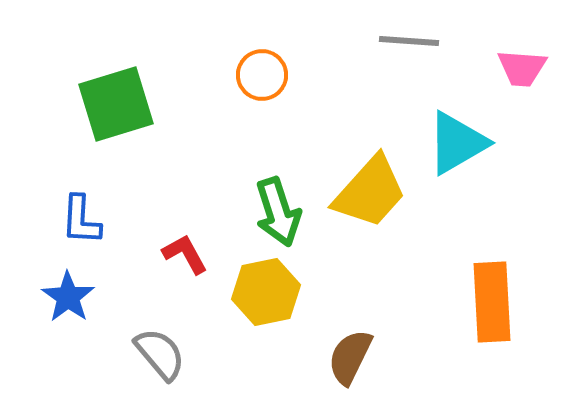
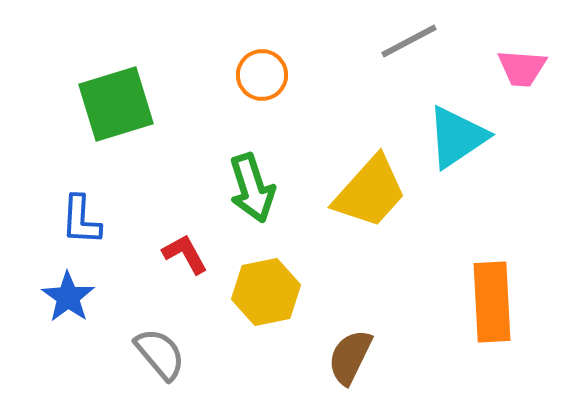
gray line: rotated 32 degrees counterclockwise
cyan triangle: moved 6 px up; rotated 4 degrees counterclockwise
green arrow: moved 26 px left, 24 px up
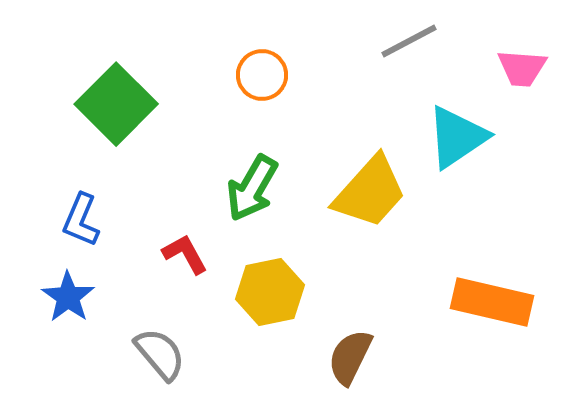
green square: rotated 28 degrees counterclockwise
green arrow: rotated 48 degrees clockwise
blue L-shape: rotated 20 degrees clockwise
yellow hexagon: moved 4 px right
orange rectangle: rotated 74 degrees counterclockwise
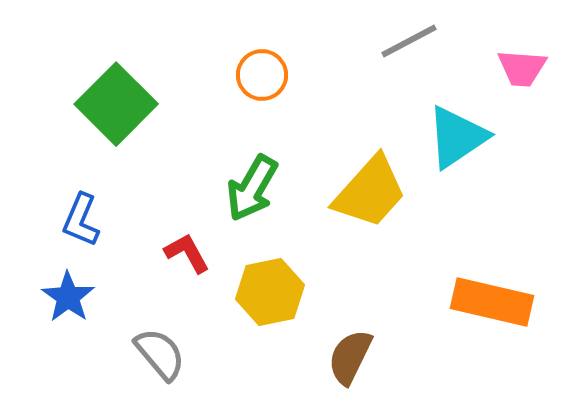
red L-shape: moved 2 px right, 1 px up
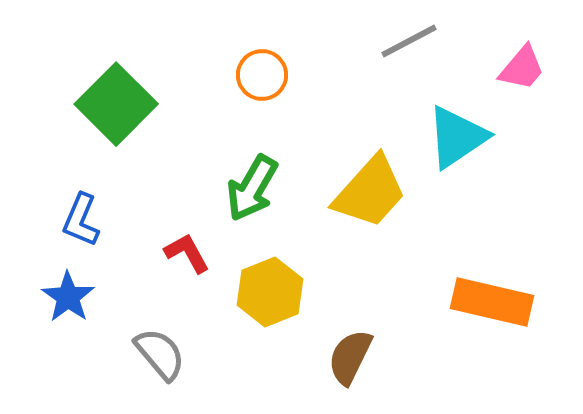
pink trapezoid: rotated 54 degrees counterclockwise
yellow hexagon: rotated 10 degrees counterclockwise
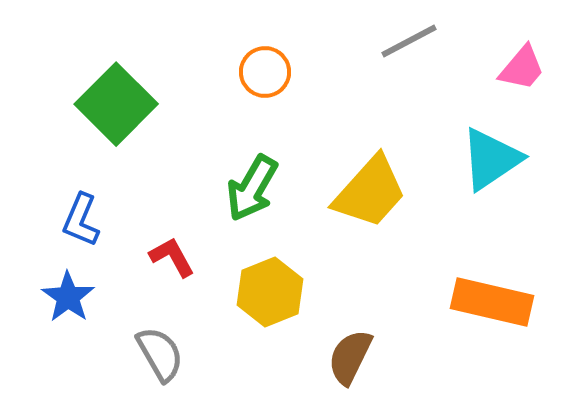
orange circle: moved 3 px right, 3 px up
cyan triangle: moved 34 px right, 22 px down
red L-shape: moved 15 px left, 4 px down
gray semicircle: rotated 10 degrees clockwise
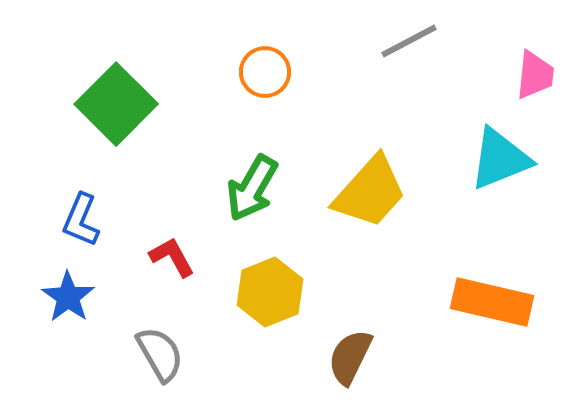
pink trapezoid: moved 13 px right, 7 px down; rotated 34 degrees counterclockwise
cyan triangle: moved 9 px right; rotated 12 degrees clockwise
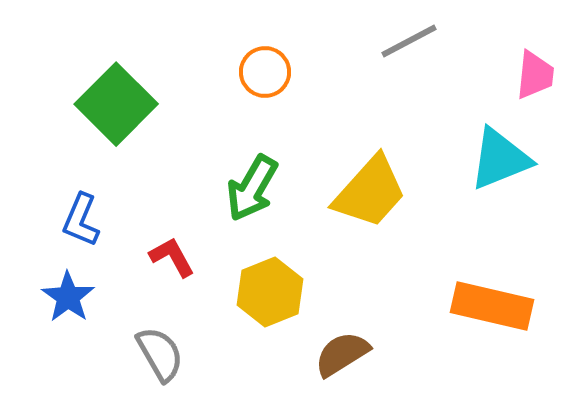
orange rectangle: moved 4 px down
brown semicircle: moved 8 px left, 3 px up; rotated 32 degrees clockwise
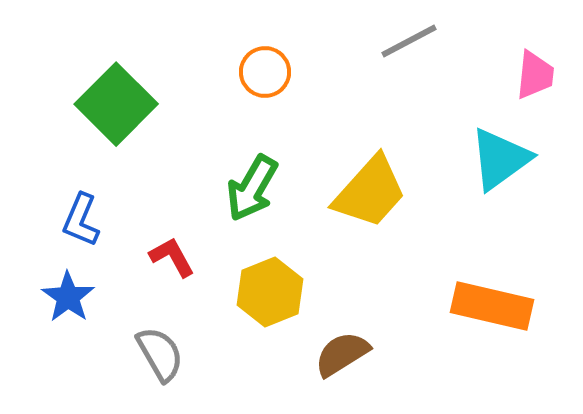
cyan triangle: rotated 14 degrees counterclockwise
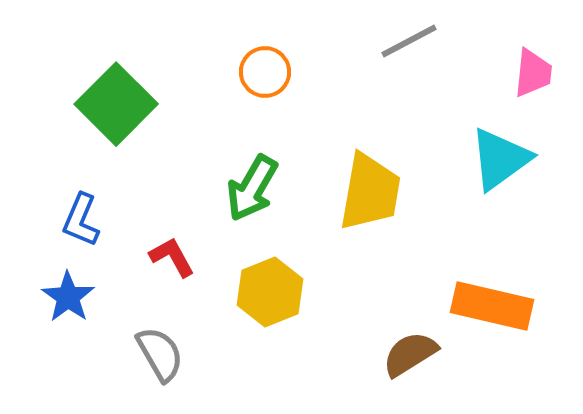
pink trapezoid: moved 2 px left, 2 px up
yellow trapezoid: rotated 32 degrees counterclockwise
brown semicircle: moved 68 px right
